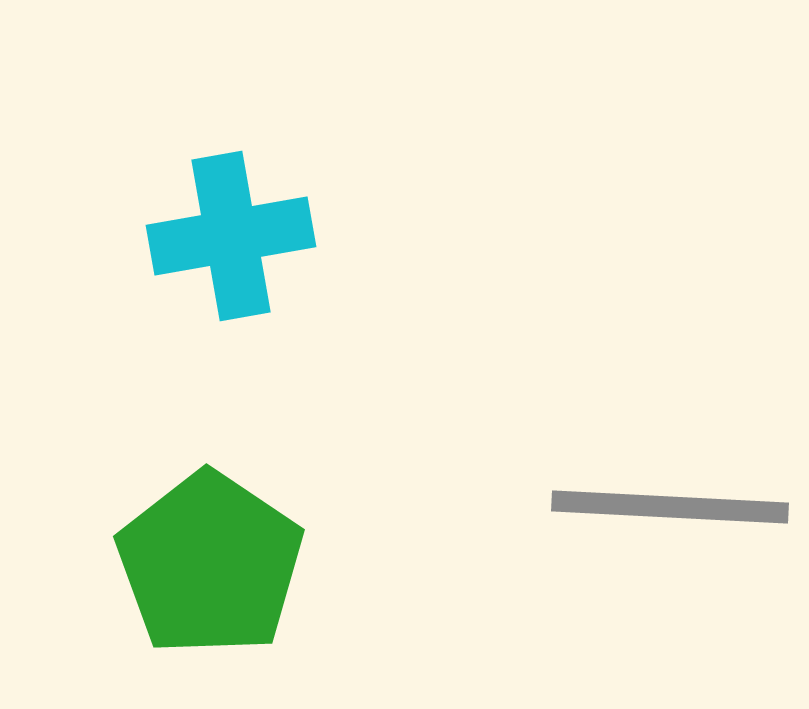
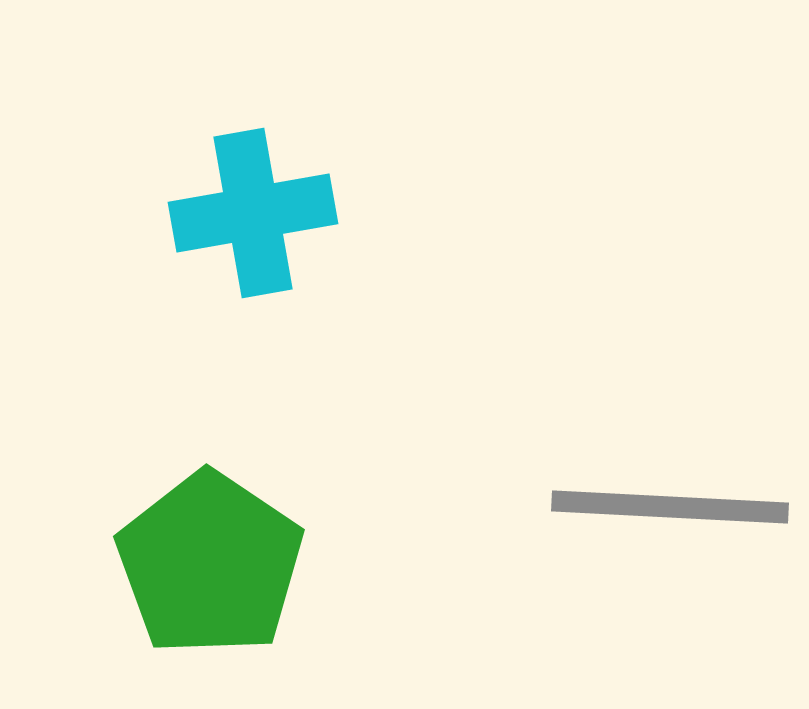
cyan cross: moved 22 px right, 23 px up
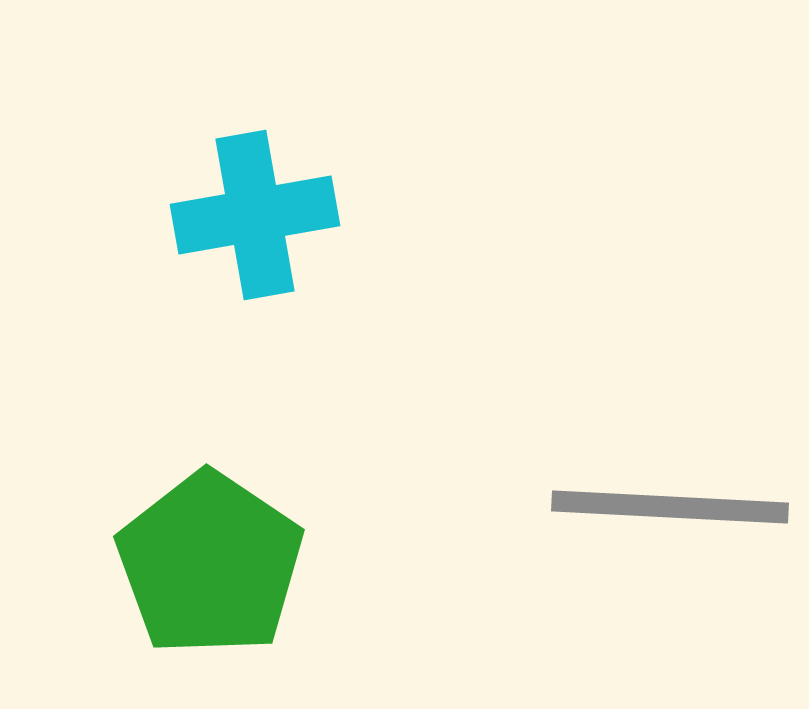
cyan cross: moved 2 px right, 2 px down
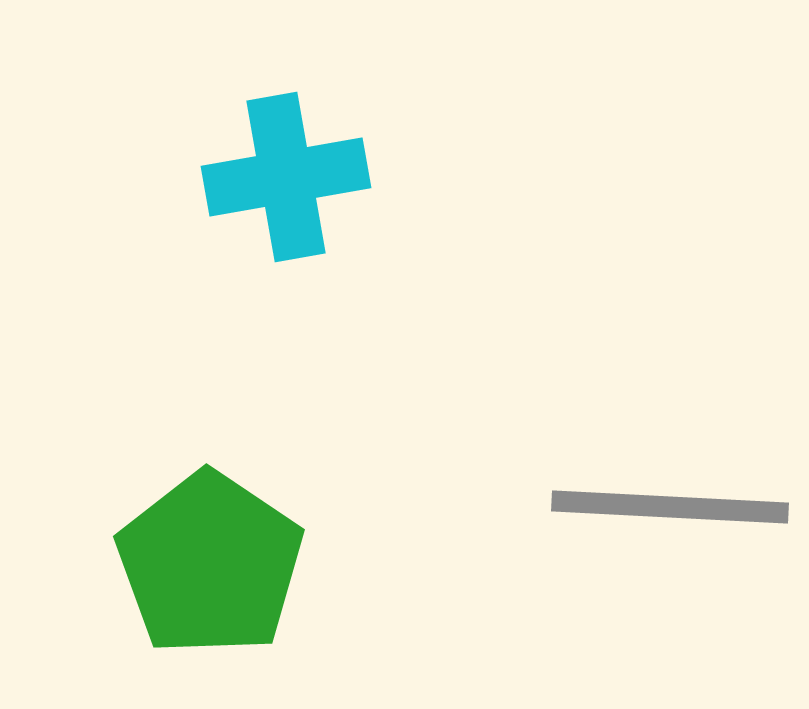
cyan cross: moved 31 px right, 38 px up
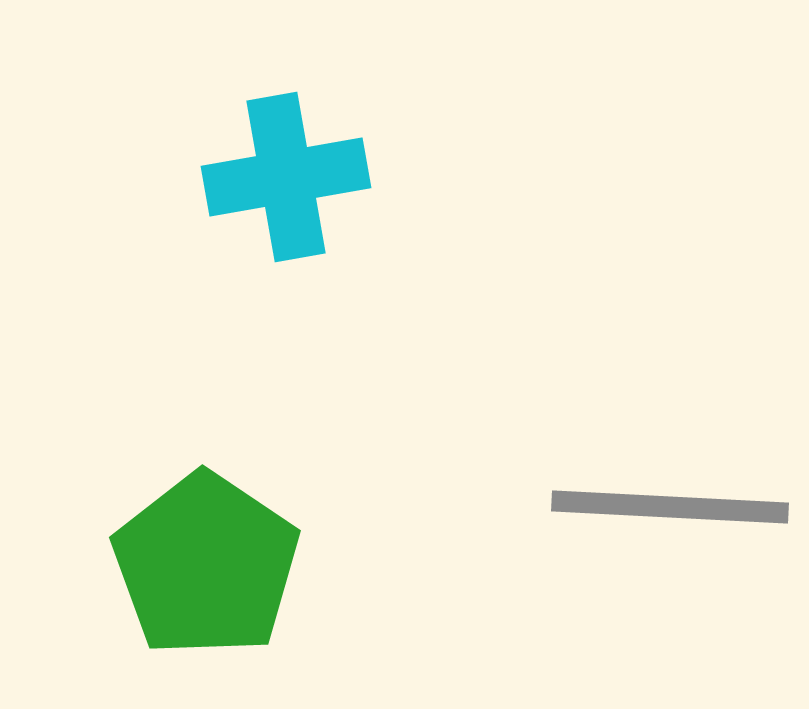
green pentagon: moved 4 px left, 1 px down
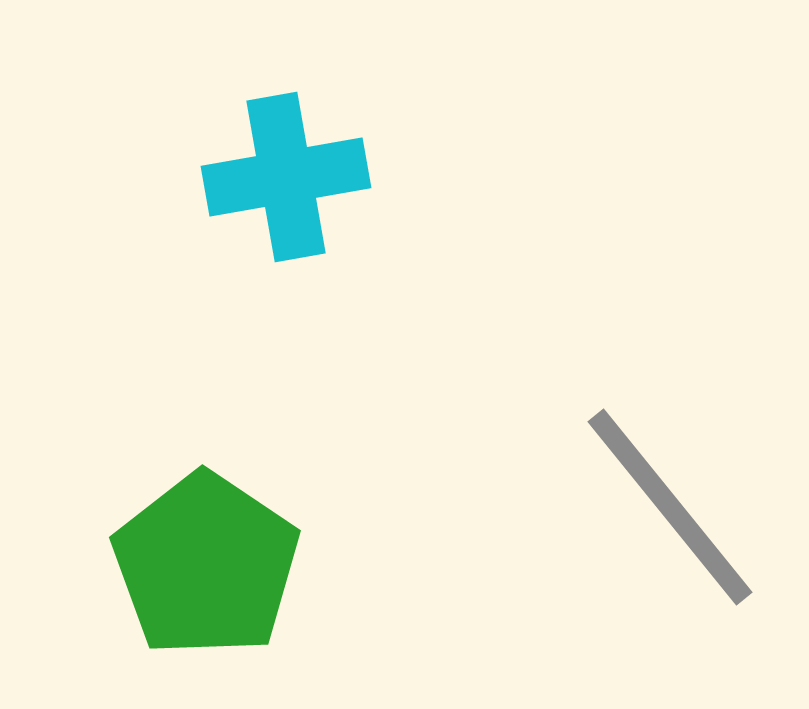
gray line: rotated 48 degrees clockwise
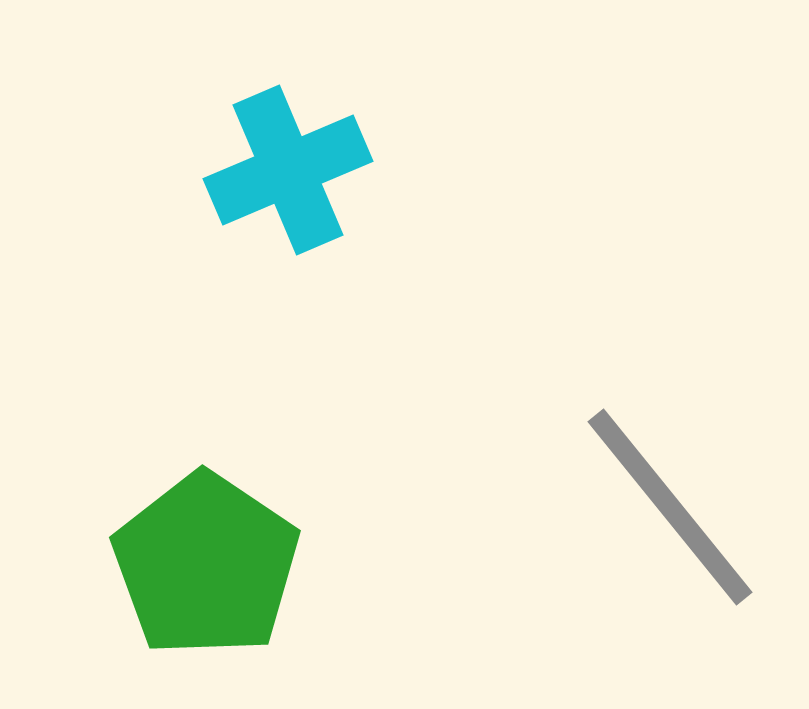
cyan cross: moved 2 px right, 7 px up; rotated 13 degrees counterclockwise
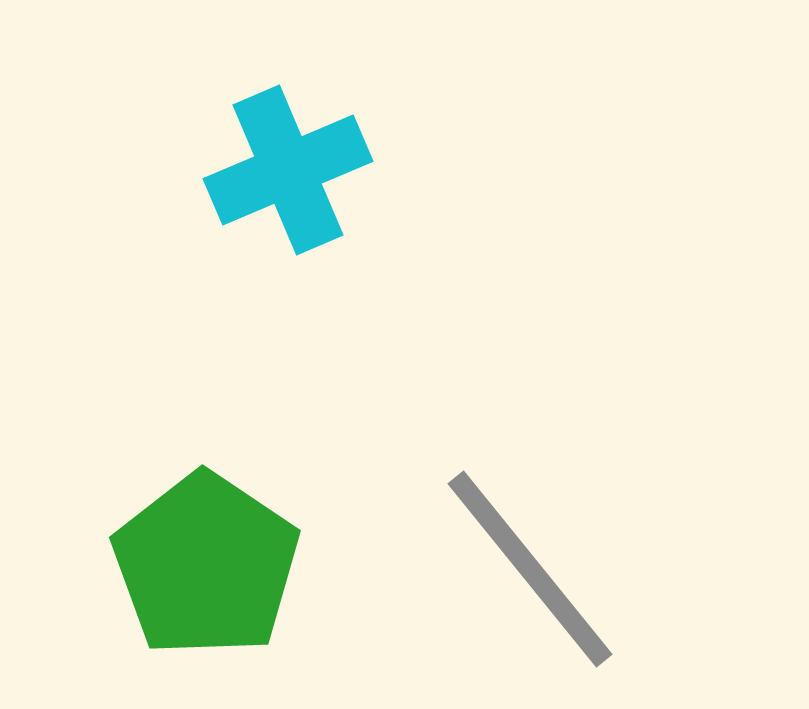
gray line: moved 140 px left, 62 px down
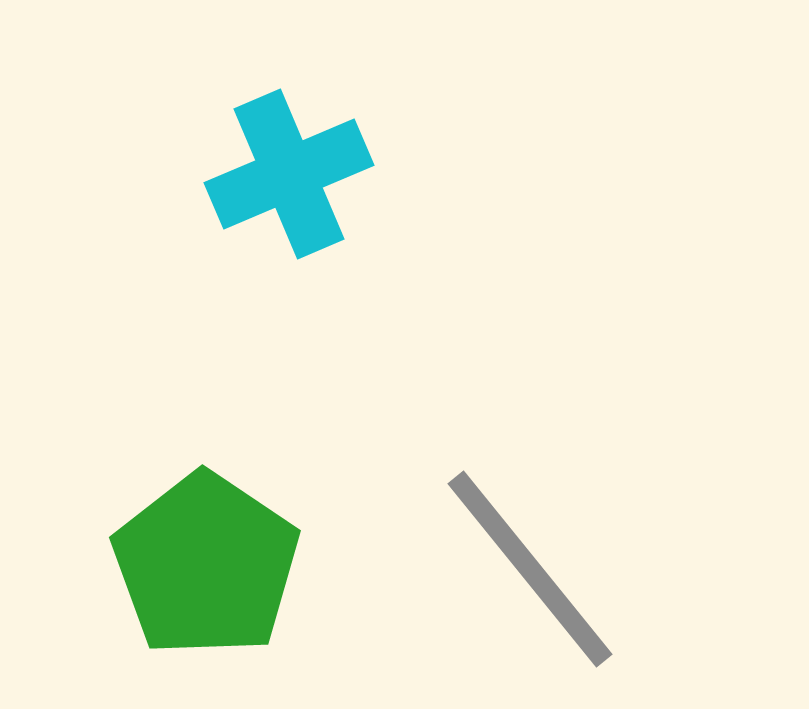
cyan cross: moved 1 px right, 4 px down
